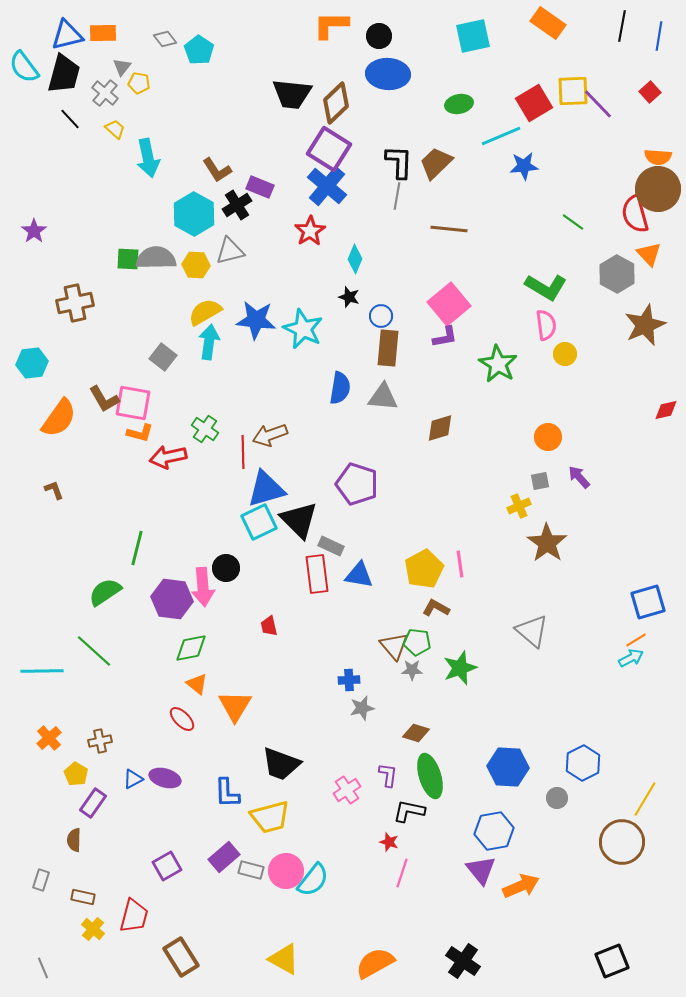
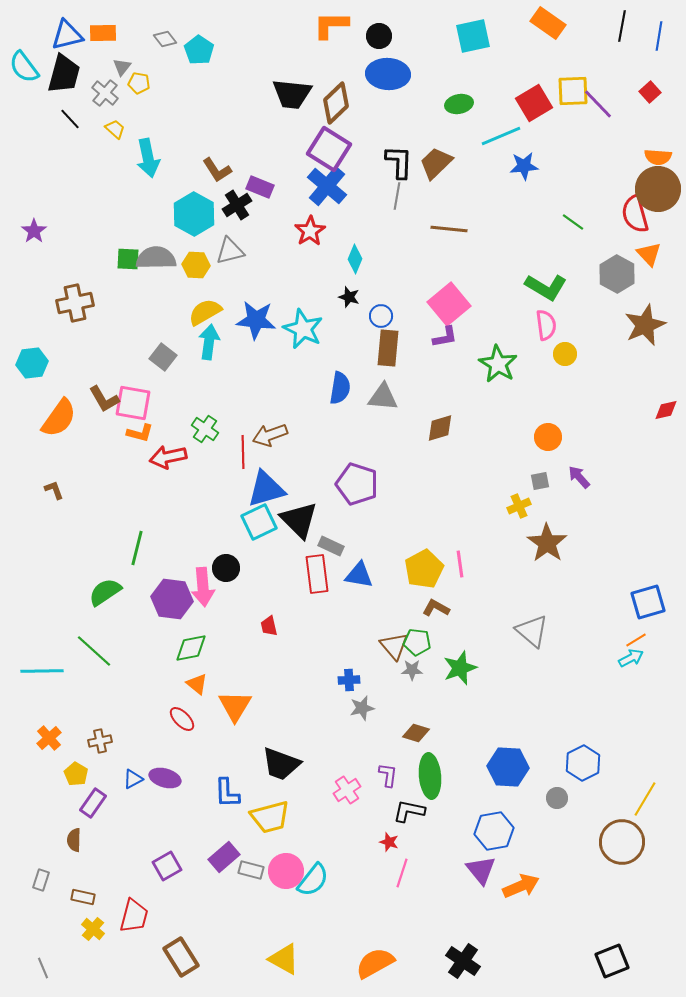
green ellipse at (430, 776): rotated 12 degrees clockwise
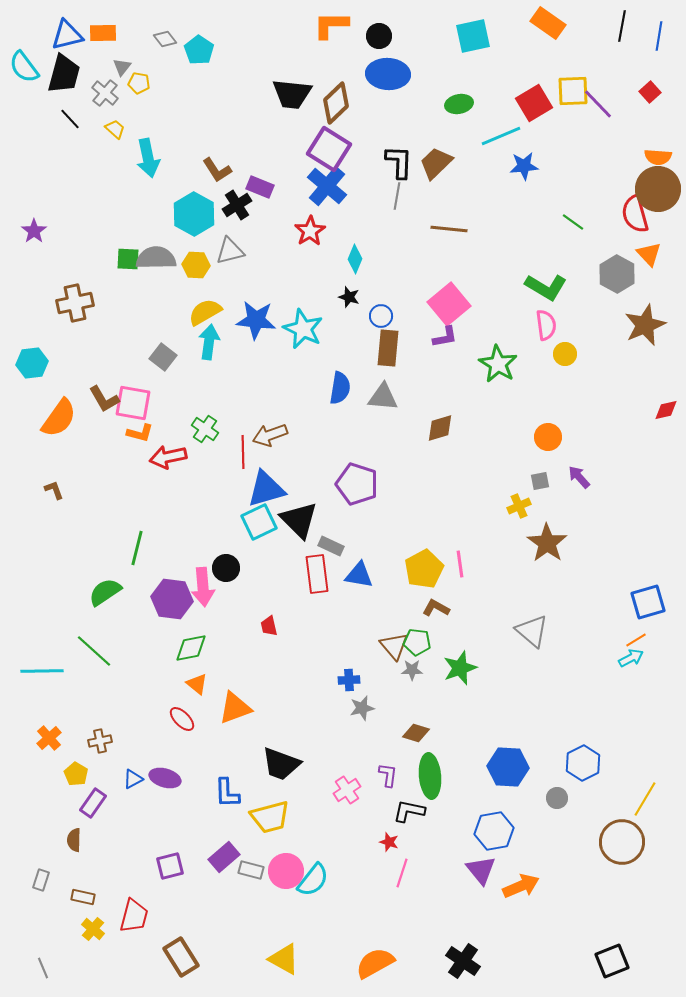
orange triangle at (235, 706): moved 2 px down; rotated 39 degrees clockwise
purple square at (167, 866): moved 3 px right; rotated 16 degrees clockwise
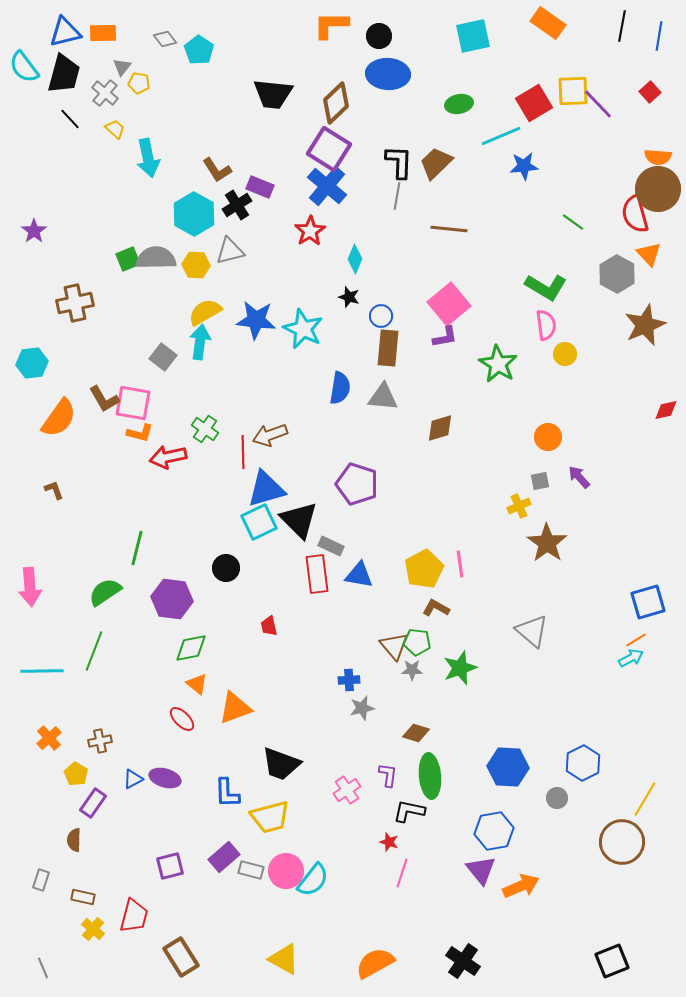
blue triangle at (67, 35): moved 2 px left, 3 px up
black trapezoid at (292, 94): moved 19 px left
green square at (128, 259): rotated 25 degrees counterclockwise
cyan arrow at (209, 342): moved 9 px left
pink arrow at (203, 587): moved 173 px left
green line at (94, 651): rotated 69 degrees clockwise
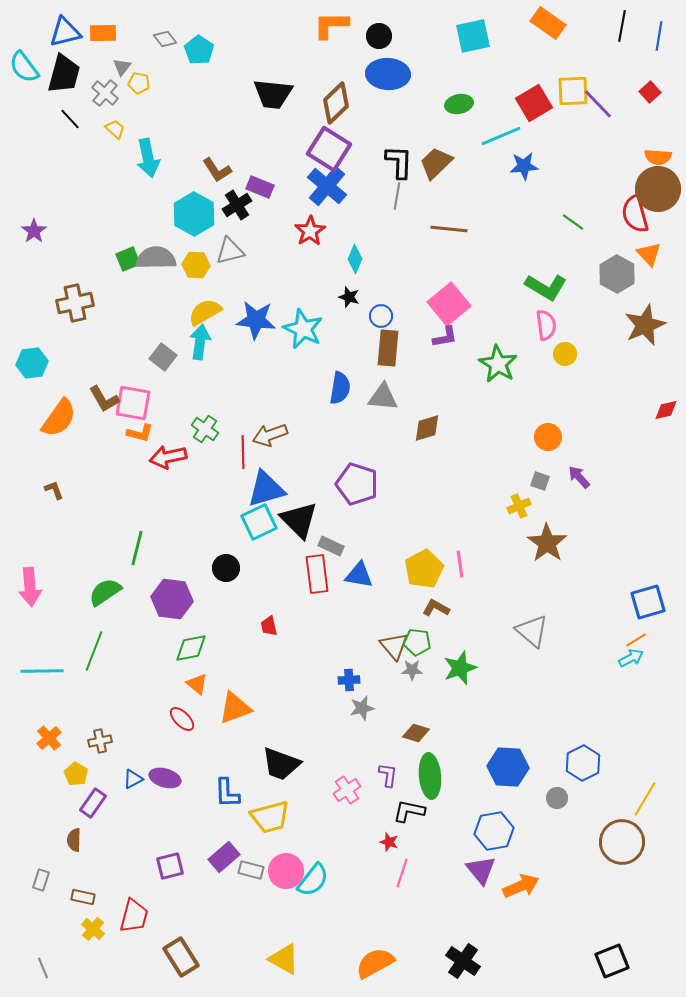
brown diamond at (440, 428): moved 13 px left
gray square at (540, 481): rotated 30 degrees clockwise
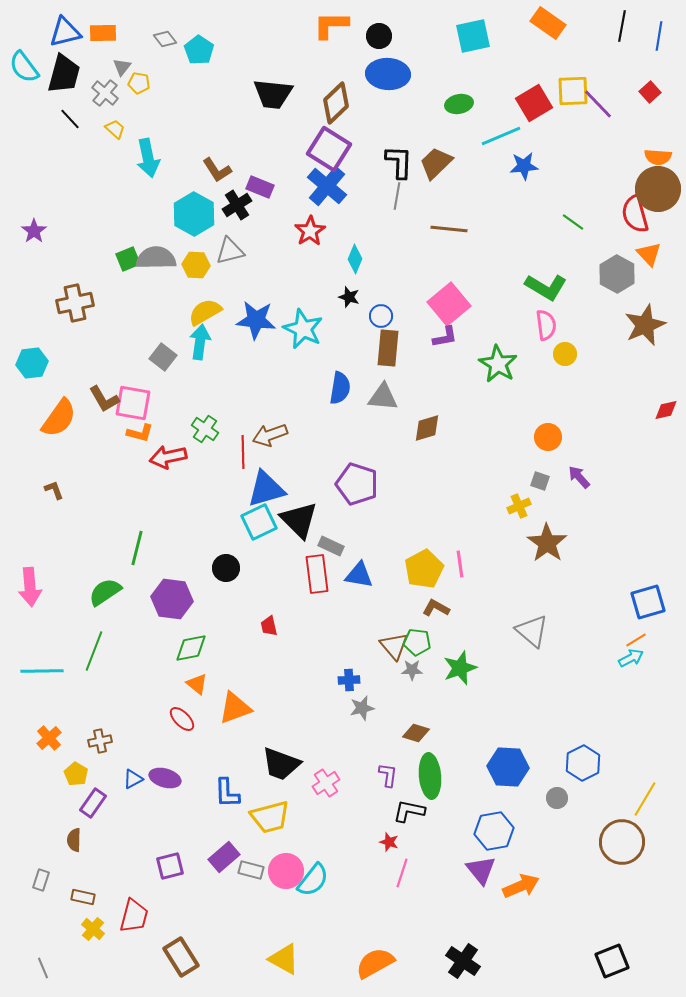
pink cross at (347, 790): moved 21 px left, 7 px up
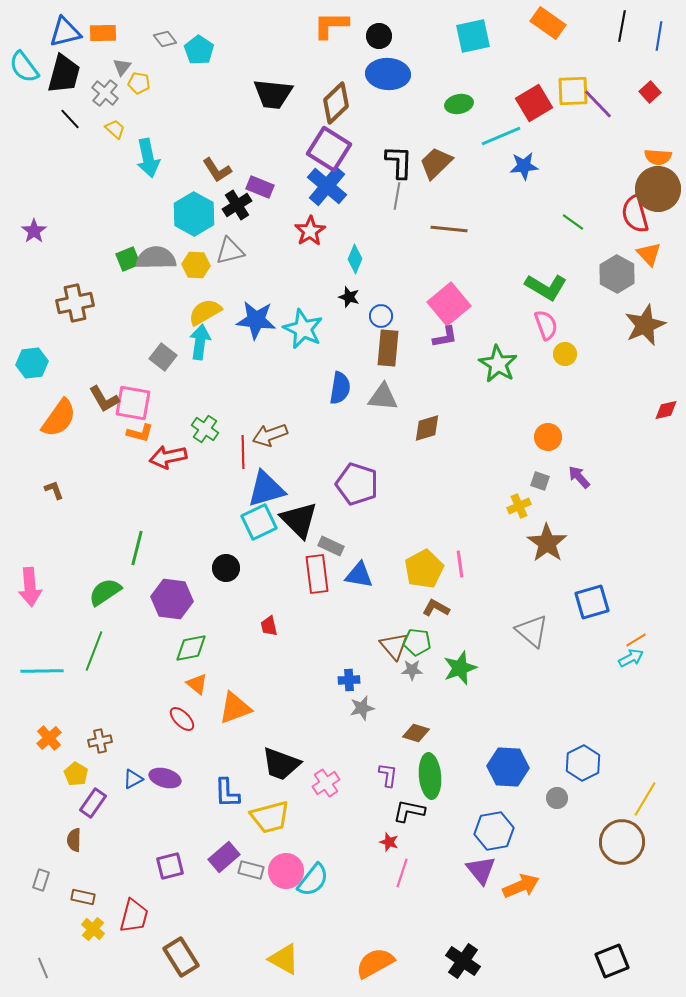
pink semicircle at (546, 325): rotated 12 degrees counterclockwise
blue square at (648, 602): moved 56 px left
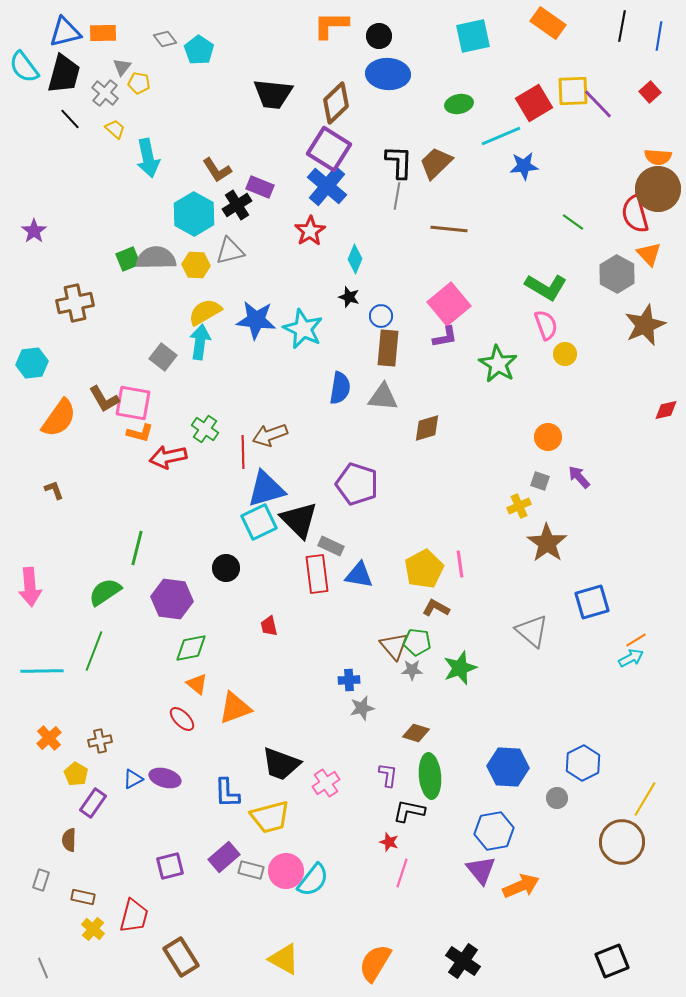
brown semicircle at (74, 840): moved 5 px left
orange semicircle at (375, 963): rotated 30 degrees counterclockwise
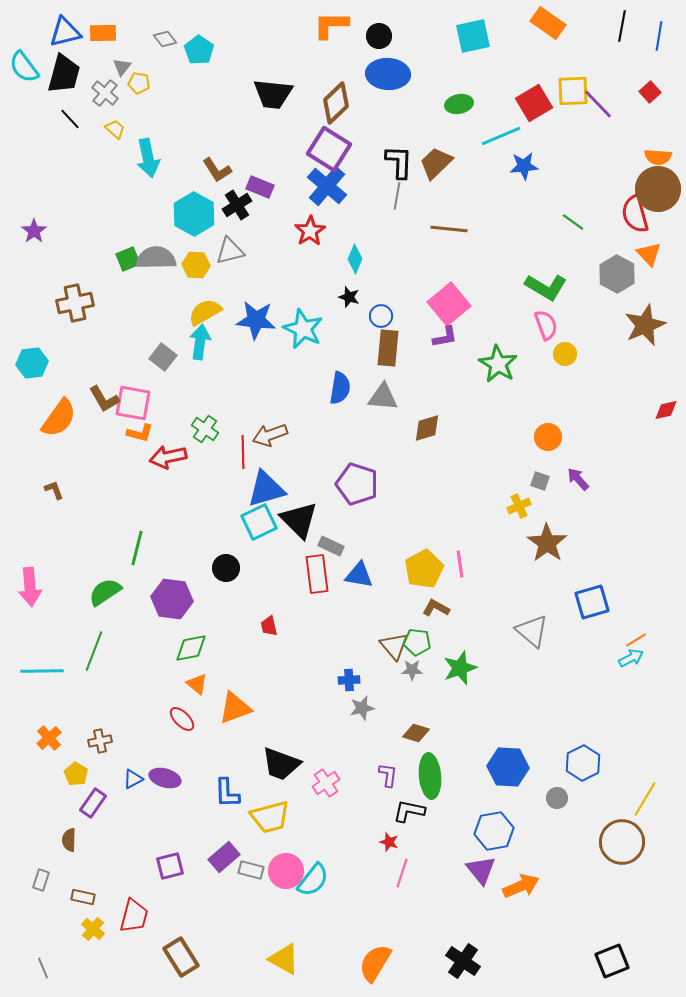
purple arrow at (579, 477): moved 1 px left, 2 px down
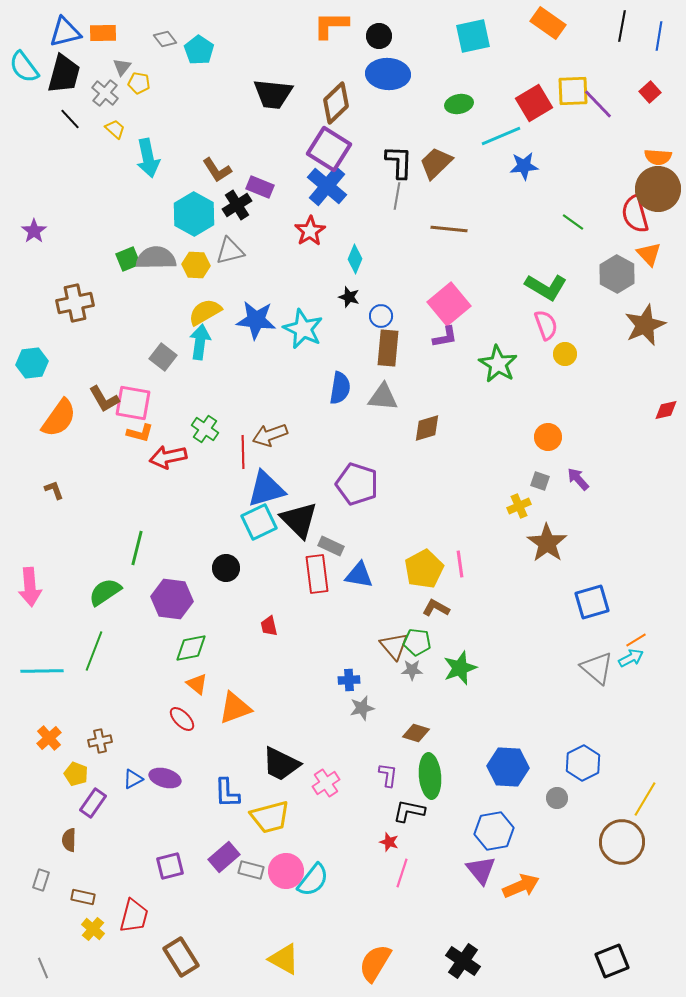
gray triangle at (532, 631): moved 65 px right, 37 px down
black trapezoid at (281, 764): rotated 6 degrees clockwise
yellow pentagon at (76, 774): rotated 10 degrees counterclockwise
